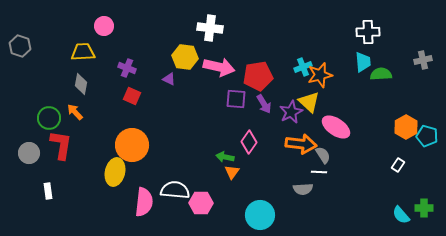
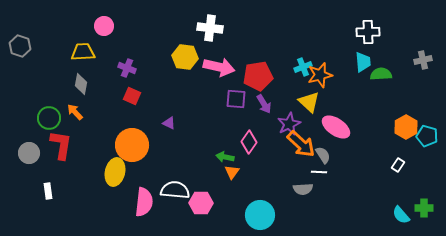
purple triangle at (169, 79): moved 44 px down
purple star at (291, 112): moved 2 px left, 12 px down
orange arrow at (301, 144): rotated 36 degrees clockwise
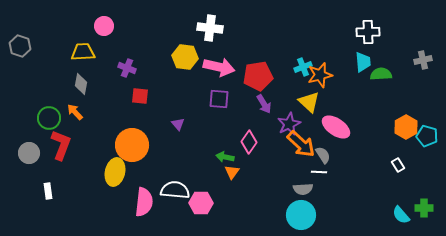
red square at (132, 96): moved 8 px right; rotated 18 degrees counterclockwise
purple square at (236, 99): moved 17 px left
purple triangle at (169, 123): moved 9 px right, 1 px down; rotated 24 degrees clockwise
red L-shape at (61, 145): rotated 12 degrees clockwise
white rectangle at (398, 165): rotated 64 degrees counterclockwise
cyan circle at (260, 215): moved 41 px right
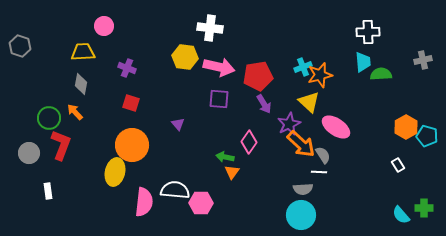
red square at (140, 96): moved 9 px left, 7 px down; rotated 12 degrees clockwise
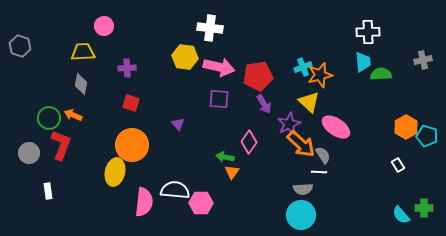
purple cross at (127, 68): rotated 24 degrees counterclockwise
orange arrow at (75, 112): moved 2 px left, 3 px down; rotated 24 degrees counterclockwise
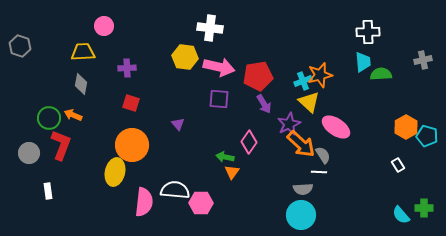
cyan cross at (303, 67): moved 14 px down
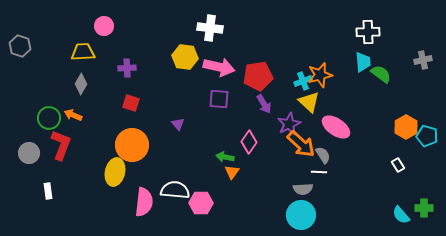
green semicircle at (381, 74): rotated 40 degrees clockwise
gray diamond at (81, 84): rotated 20 degrees clockwise
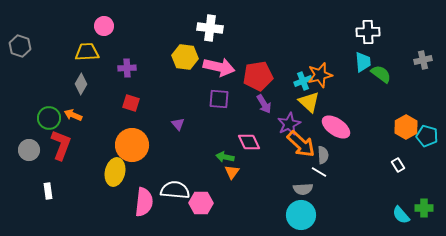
yellow trapezoid at (83, 52): moved 4 px right
pink diamond at (249, 142): rotated 60 degrees counterclockwise
gray circle at (29, 153): moved 3 px up
gray semicircle at (323, 155): rotated 30 degrees clockwise
white line at (319, 172): rotated 28 degrees clockwise
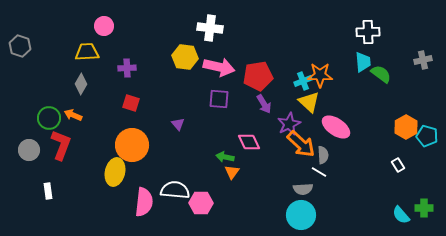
orange star at (320, 75): rotated 15 degrees clockwise
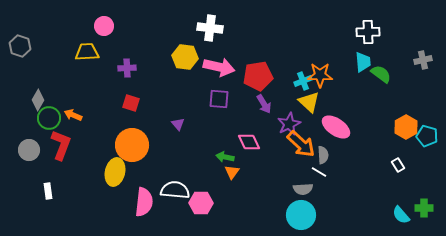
gray diamond at (81, 84): moved 43 px left, 16 px down
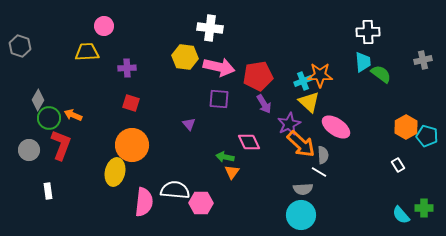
purple triangle at (178, 124): moved 11 px right
